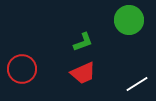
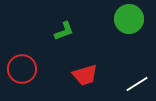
green circle: moved 1 px up
green L-shape: moved 19 px left, 11 px up
red trapezoid: moved 2 px right, 2 px down; rotated 8 degrees clockwise
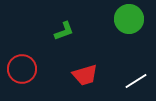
white line: moved 1 px left, 3 px up
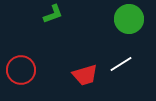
green L-shape: moved 11 px left, 17 px up
red circle: moved 1 px left, 1 px down
white line: moved 15 px left, 17 px up
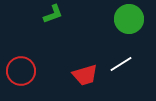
red circle: moved 1 px down
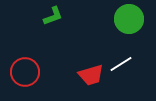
green L-shape: moved 2 px down
red circle: moved 4 px right, 1 px down
red trapezoid: moved 6 px right
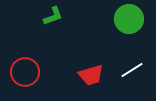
white line: moved 11 px right, 6 px down
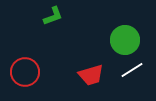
green circle: moved 4 px left, 21 px down
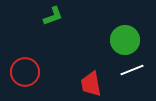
white line: rotated 10 degrees clockwise
red trapezoid: moved 9 px down; rotated 96 degrees clockwise
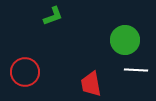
white line: moved 4 px right; rotated 25 degrees clockwise
